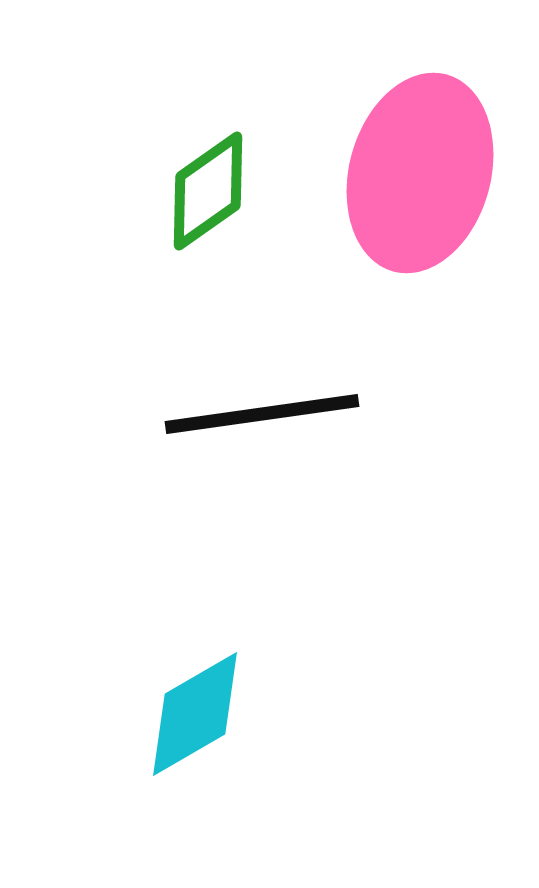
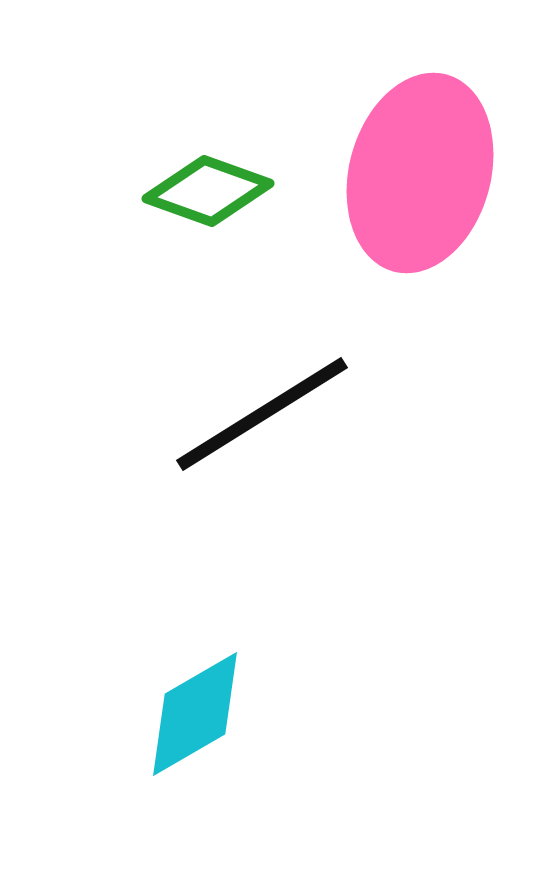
green diamond: rotated 55 degrees clockwise
black line: rotated 24 degrees counterclockwise
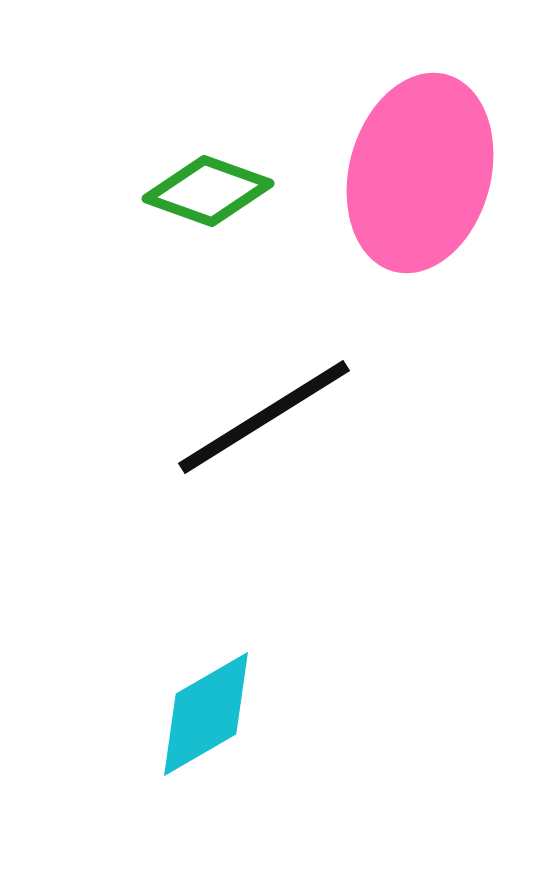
black line: moved 2 px right, 3 px down
cyan diamond: moved 11 px right
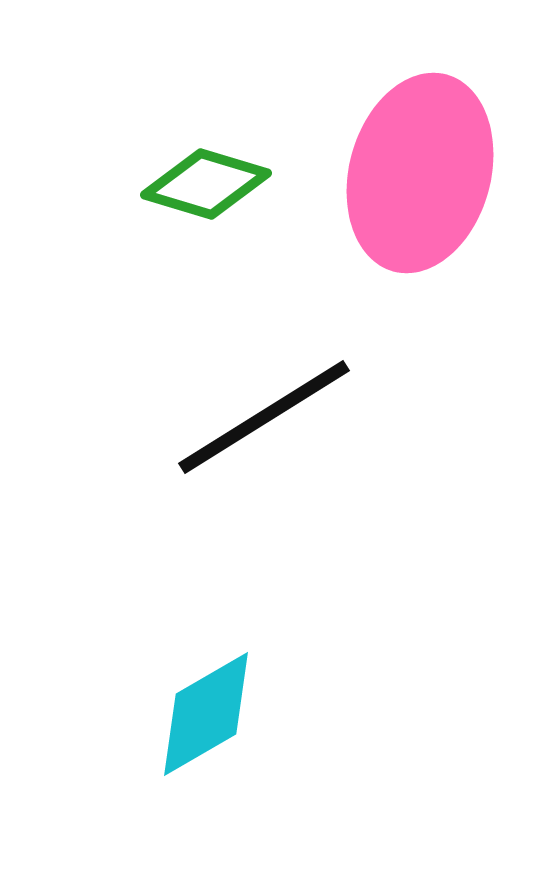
green diamond: moved 2 px left, 7 px up; rotated 3 degrees counterclockwise
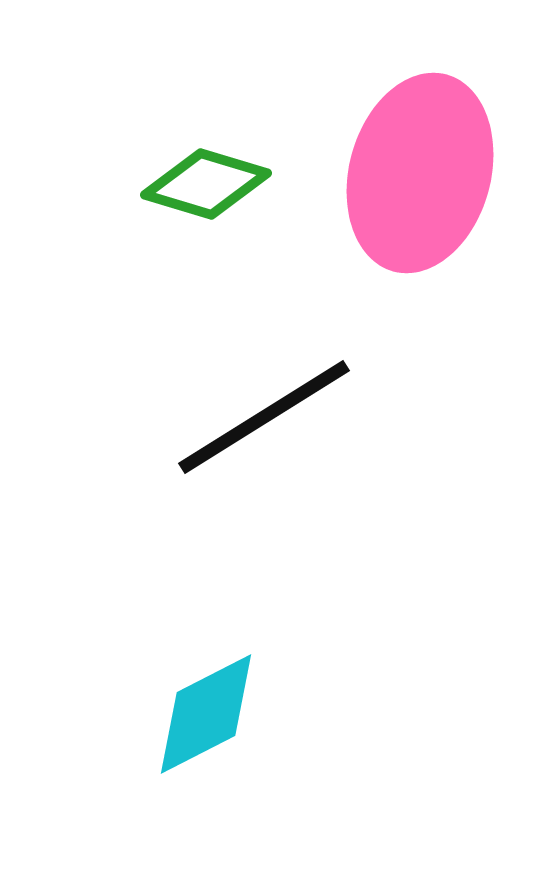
cyan diamond: rotated 3 degrees clockwise
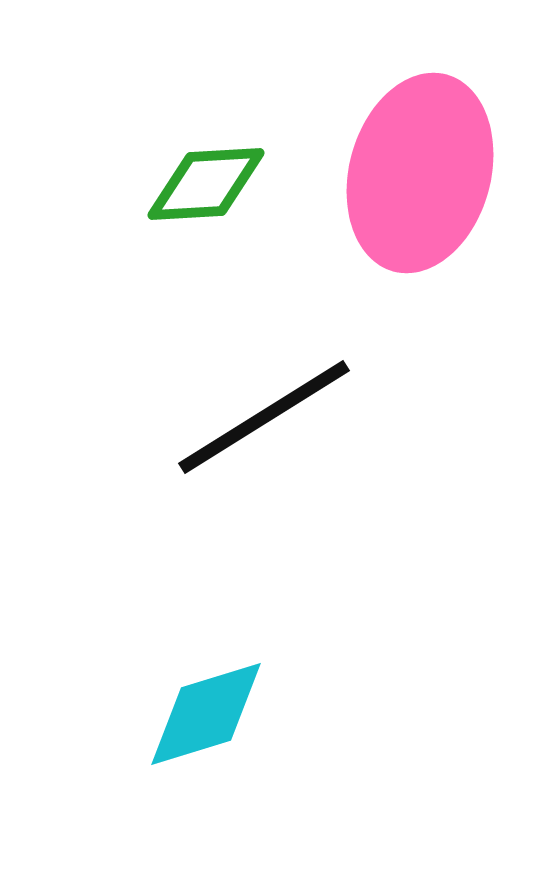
green diamond: rotated 20 degrees counterclockwise
cyan diamond: rotated 10 degrees clockwise
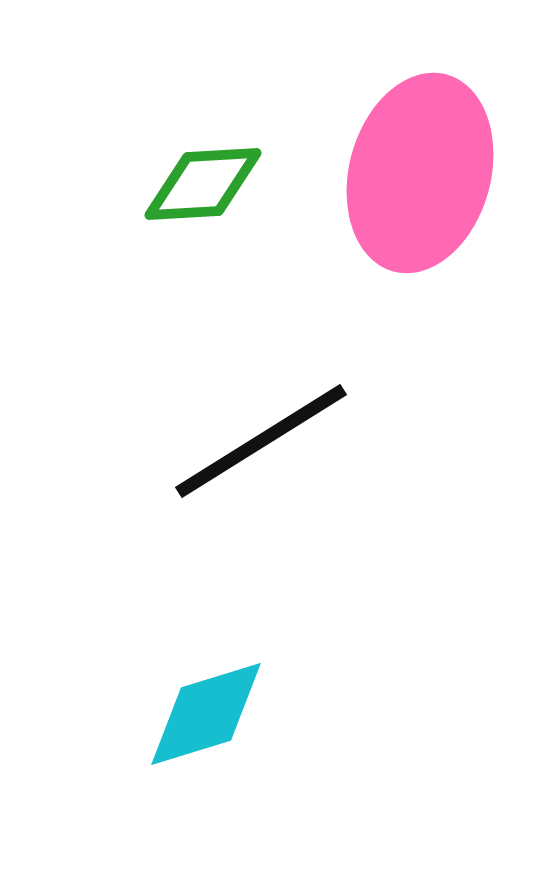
green diamond: moved 3 px left
black line: moved 3 px left, 24 px down
